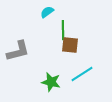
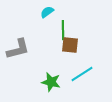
gray L-shape: moved 2 px up
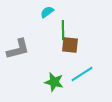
green star: moved 3 px right
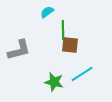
gray L-shape: moved 1 px right, 1 px down
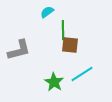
green star: rotated 18 degrees clockwise
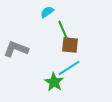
green line: rotated 24 degrees counterclockwise
gray L-shape: moved 3 px left, 1 px up; rotated 145 degrees counterclockwise
cyan line: moved 13 px left, 6 px up
